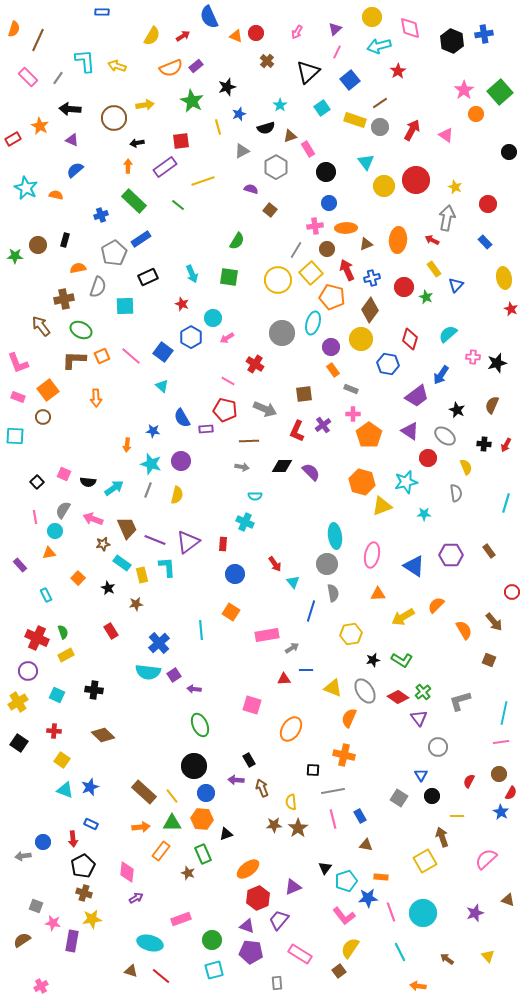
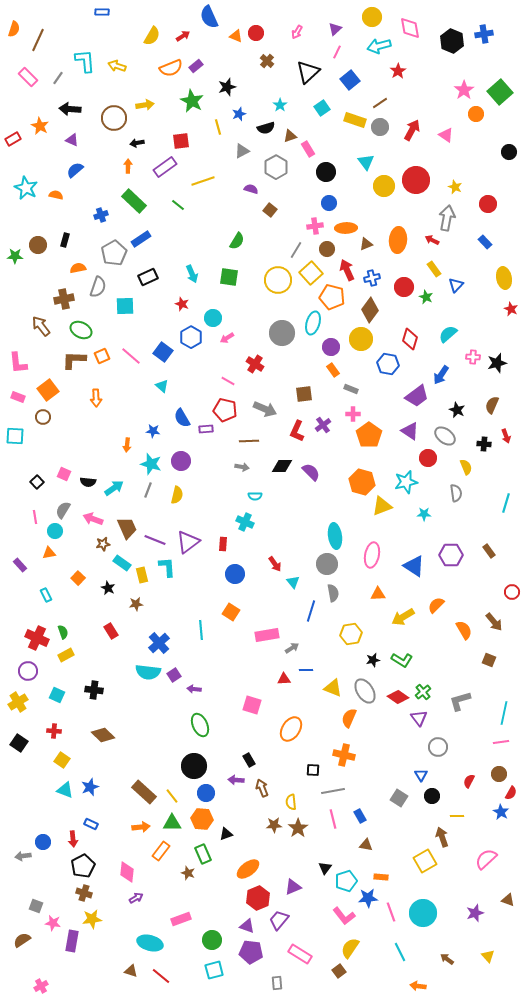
pink L-shape at (18, 363): rotated 15 degrees clockwise
red arrow at (506, 445): moved 9 px up; rotated 48 degrees counterclockwise
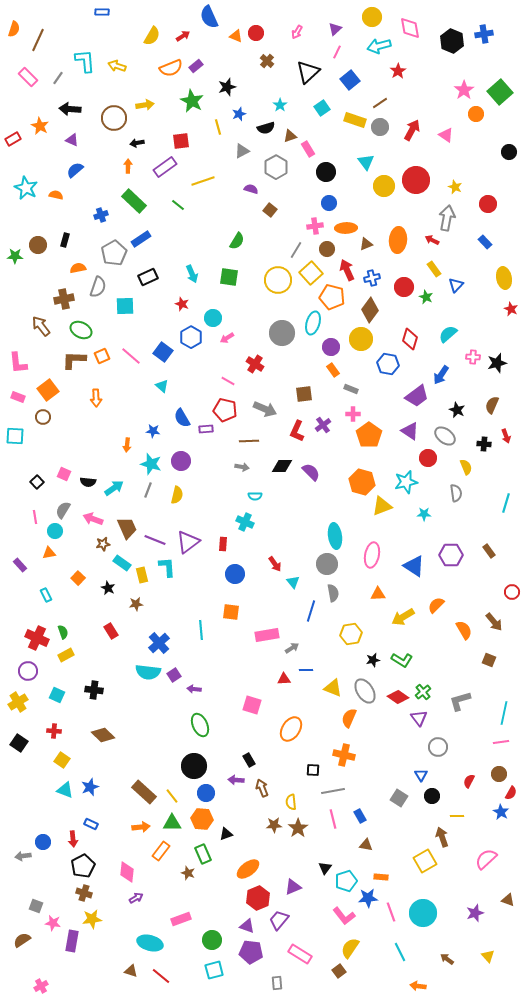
orange square at (231, 612): rotated 24 degrees counterclockwise
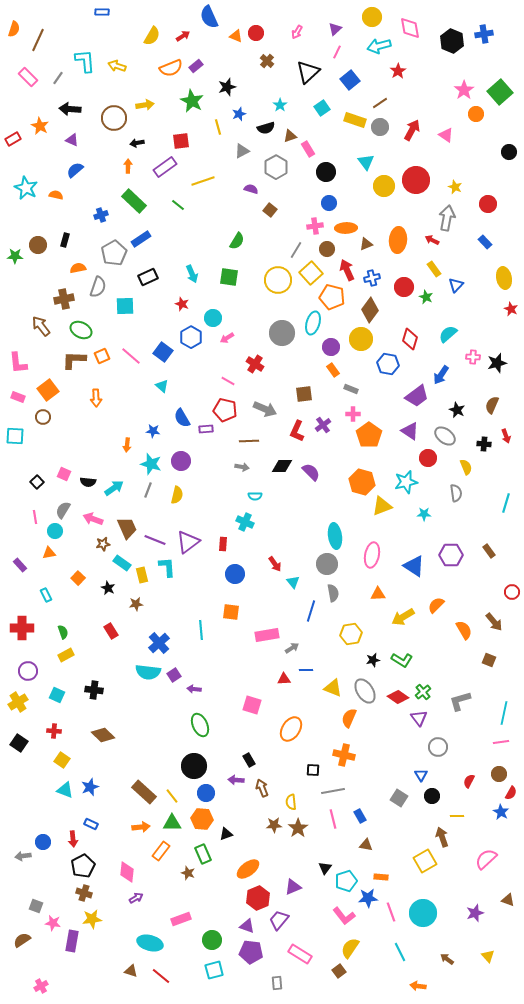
red cross at (37, 638): moved 15 px left, 10 px up; rotated 25 degrees counterclockwise
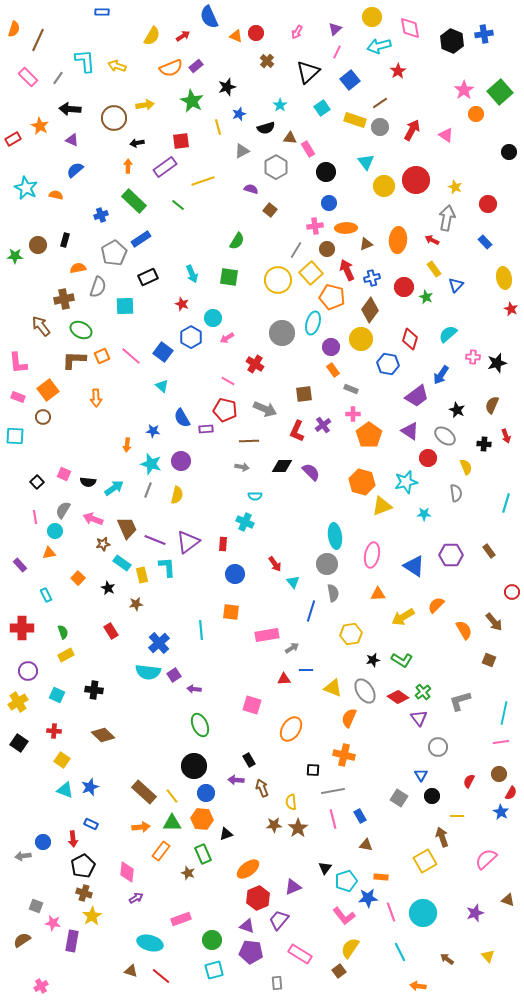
brown triangle at (290, 136): moved 2 px down; rotated 24 degrees clockwise
yellow star at (92, 919): moved 3 px up; rotated 24 degrees counterclockwise
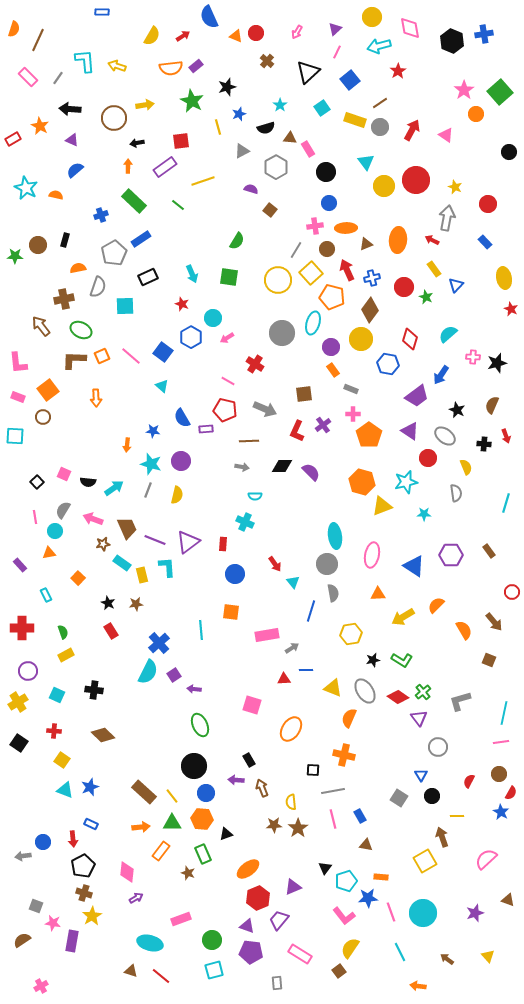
orange semicircle at (171, 68): rotated 15 degrees clockwise
black star at (108, 588): moved 15 px down
cyan semicircle at (148, 672): rotated 70 degrees counterclockwise
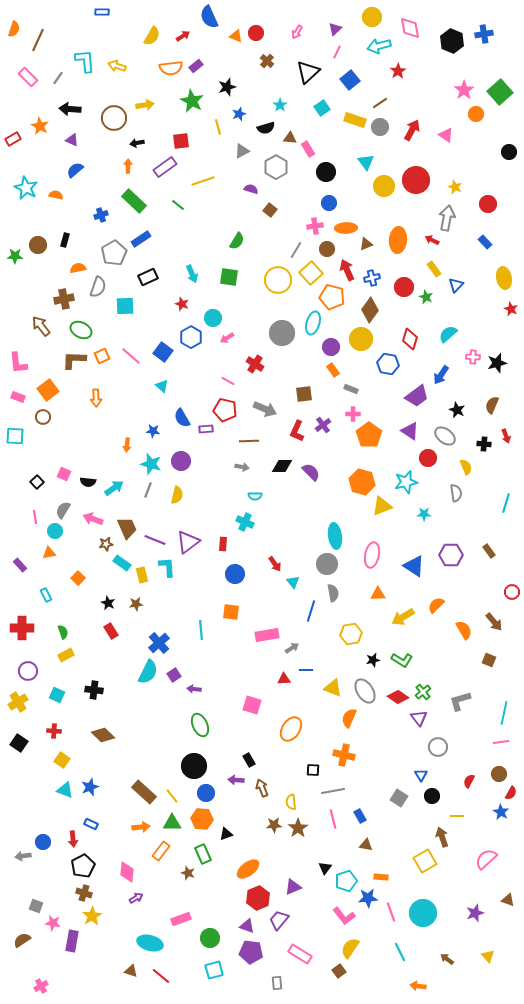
brown star at (103, 544): moved 3 px right
green circle at (212, 940): moved 2 px left, 2 px up
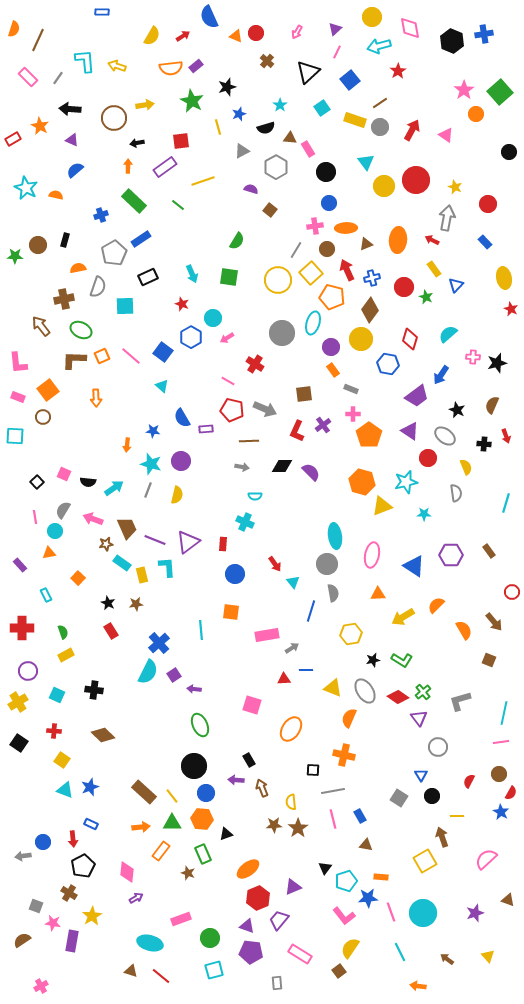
red pentagon at (225, 410): moved 7 px right
brown cross at (84, 893): moved 15 px left; rotated 14 degrees clockwise
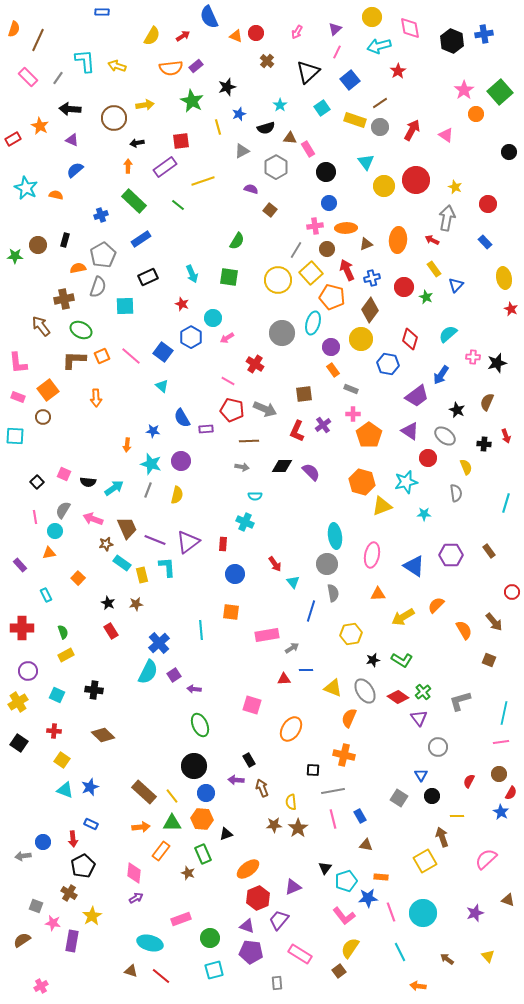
gray pentagon at (114, 253): moved 11 px left, 2 px down
brown semicircle at (492, 405): moved 5 px left, 3 px up
pink diamond at (127, 872): moved 7 px right, 1 px down
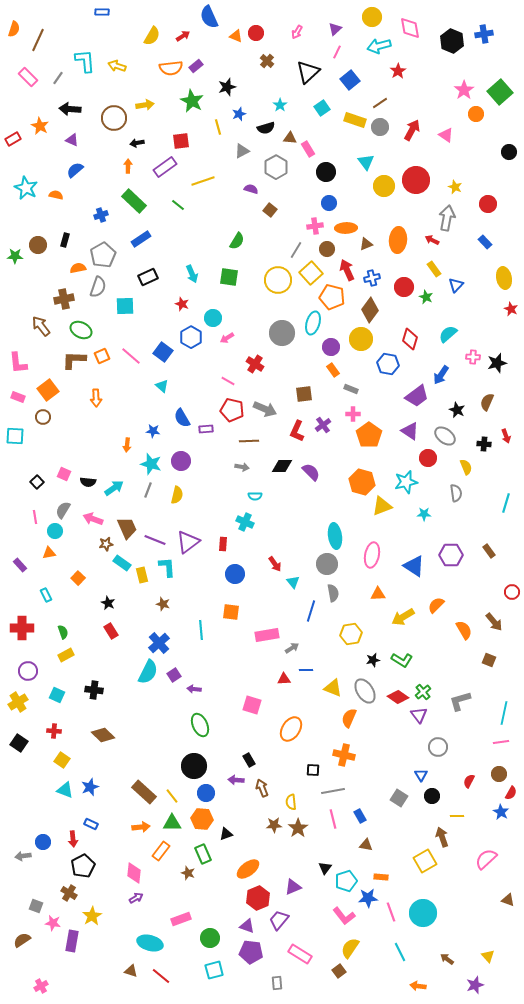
brown star at (136, 604): moved 27 px right; rotated 24 degrees clockwise
purple triangle at (419, 718): moved 3 px up
purple star at (475, 913): moved 72 px down
